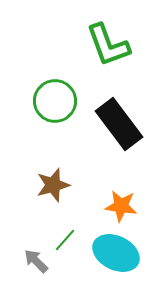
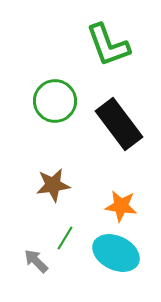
brown star: rotated 8 degrees clockwise
green line: moved 2 px up; rotated 10 degrees counterclockwise
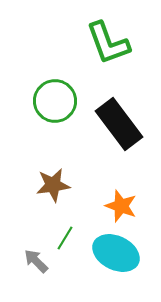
green L-shape: moved 2 px up
orange star: rotated 12 degrees clockwise
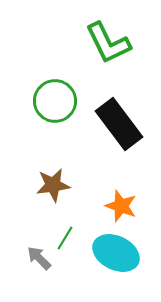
green L-shape: rotated 6 degrees counterclockwise
gray arrow: moved 3 px right, 3 px up
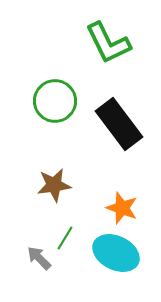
brown star: moved 1 px right
orange star: moved 1 px right, 2 px down
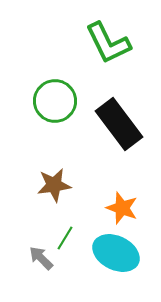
gray arrow: moved 2 px right
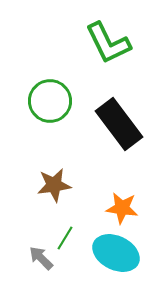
green circle: moved 5 px left
orange star: rotated 12 degrees counterclockwise
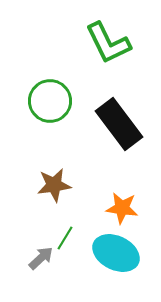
gray arrow: rotated 92 degrees clockwise
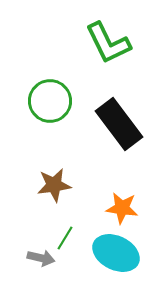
gray arrow: rotated 56 degrees clockwise
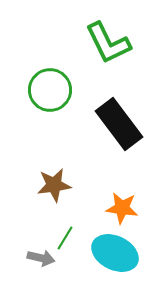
green circle: moved 11 px up
cyan ellipse: moved 1 px left
